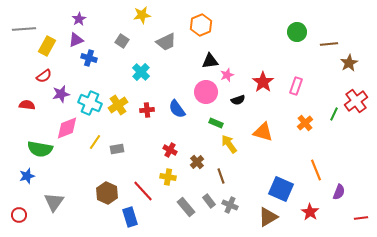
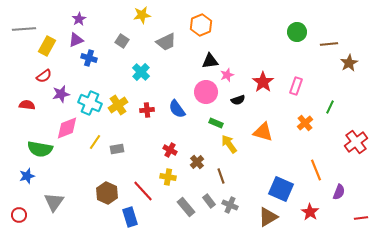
red cross at (356, 101): moved 41 px down
green line at (334, 114): moved 4 px left, 7 px up
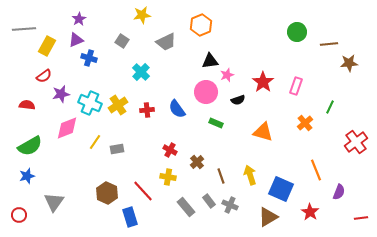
brown star at (349, 63): rotated 24 degrees clockwise
yellow arrow at (229, 144): moved 21 px right, 31 px down; rotated 18 degrees clockwise
green semicircle at (40, 149): moved 10 px left, 3 px up; rotated 40 degrees counterclockwise
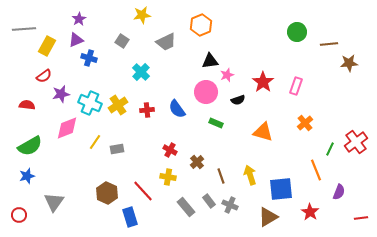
green line at (330, 107): moved 42 px down
blue square at (281, 189): rotated 30 degrees counterclockwise
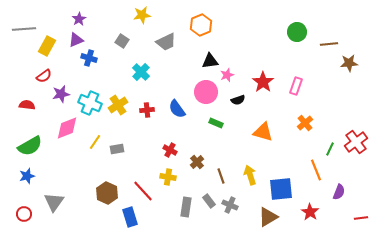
gray rectangle at (186, 207): rotated 48 degrees clockwise
red circle at (19, 215): moved 5 px right, 1 px up
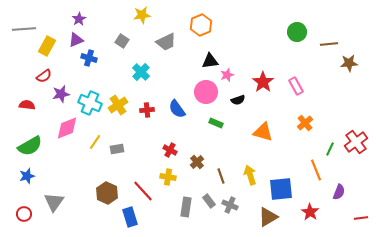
pink rectangle at (296, 86): rotated 48 degrees counterclockwise
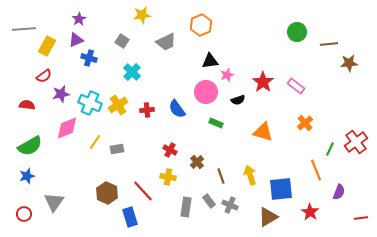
cyan cross at (141, 72): moved 9 px left
pink rectangle at (296, 86): rotated 24 degrees counterclockwise
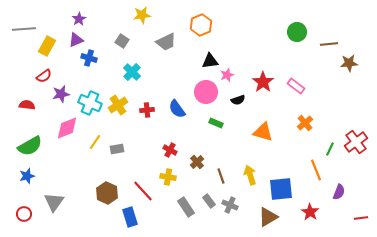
gray rectangle at (186, 207): rotated 42 degrees counterclockwise
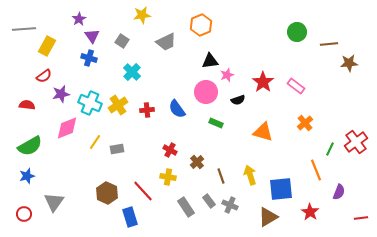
purple triangle at (76, 40): moved 16 px right, 4 px up; rotated 42 degrees counterclockwise
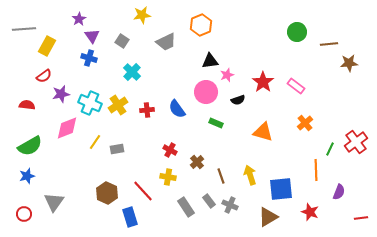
orange line at (316, 170): rotated 20 degrees clockwise
red star at (310, 212): rotated 12 degrees counterclockwise
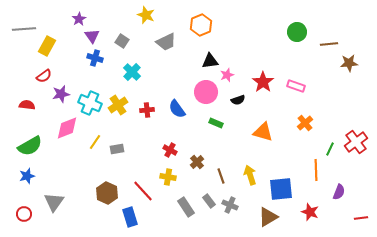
yellow star at (142, 15): moved 4 px right; rotated 30 degrees clockwise
blue cross at (89, 58): moved 6 px right
pink rectangle at (296, 86): rotated 18 degrees counterclockwise
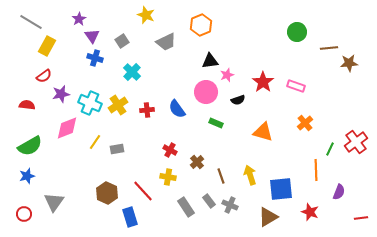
gray line at (24, 29): moved 7 px right, 7 px up; rotated 35 degrees clockwise
gray square at (122, 41): rotated 24 degrees clockwise
brown line at (329, 44): moved 4 px down
